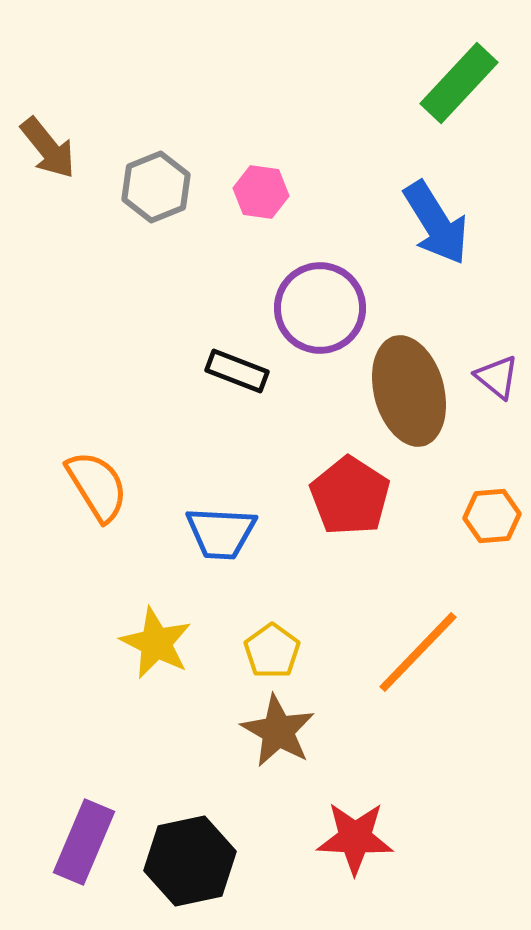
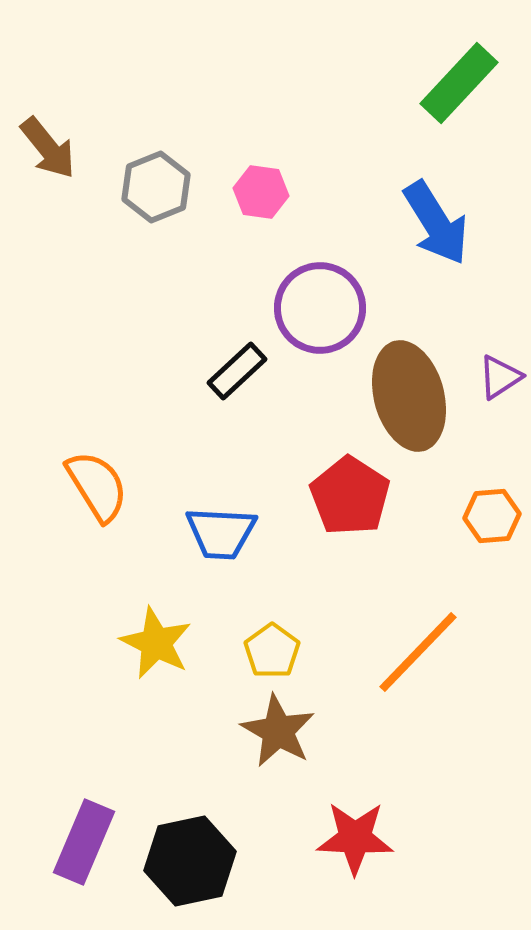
black rectangle: rotated 64 degrees counterclockwise
purple triangle: moved 3 px right; rotated 48 degrees clockwise
brown ellipse: moved 5 px down
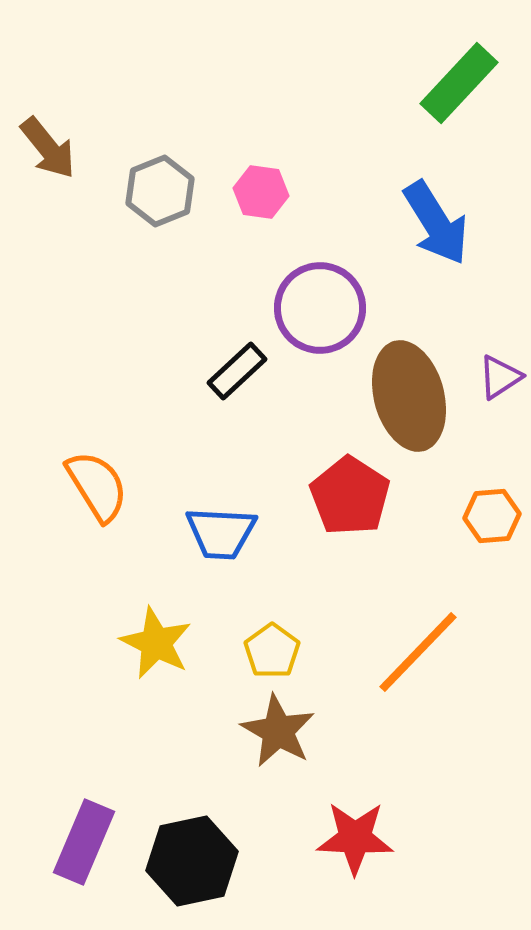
gray hexagon: moved 4 px right, 4 px down
black hexagon: moved 2 px right
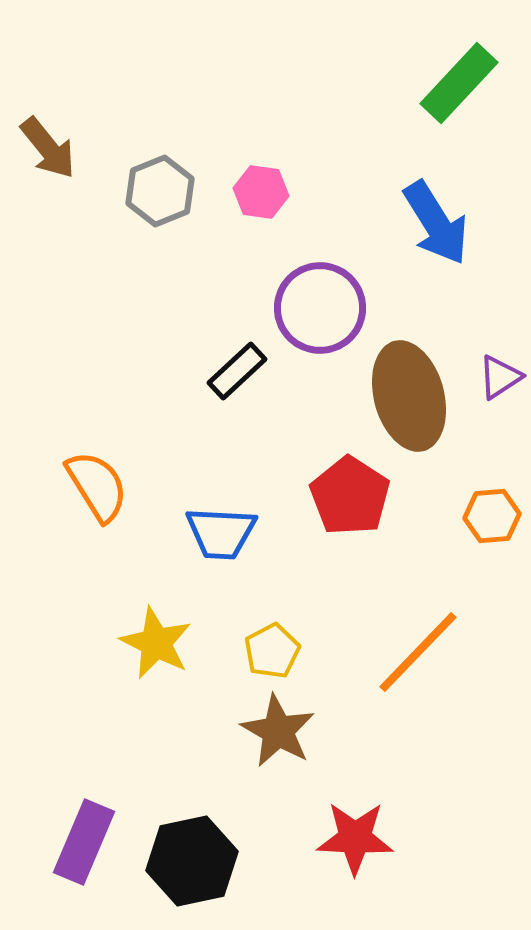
yellow pentagon: rotated 8 degrees clockwise
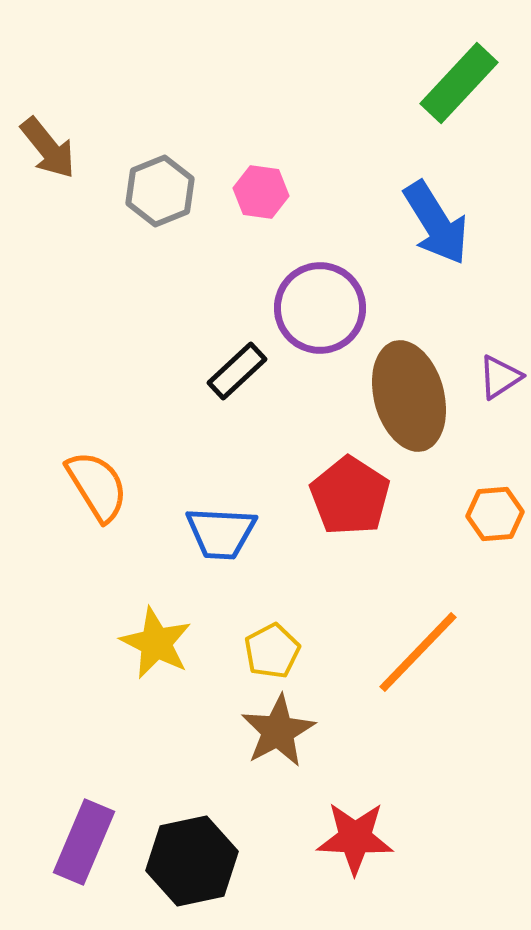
orange hexagon: moved 3 px right, 2 px up
brown star: rotated 14 degrees clockwise
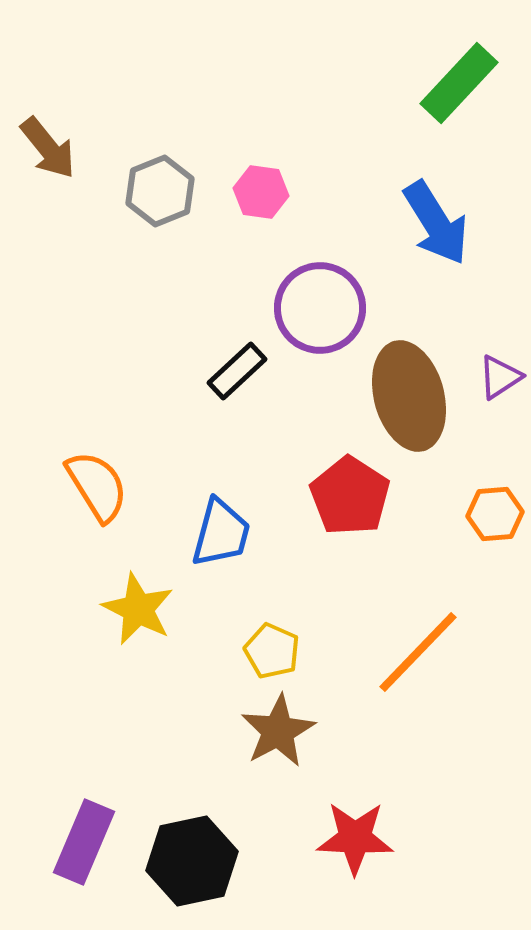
blue trapezoid: rotated 78 degrees counterclockwise
yellow star: moved 18 px left, 34 px up
yellow pentagon: rotated 20 degrees counterclockwise
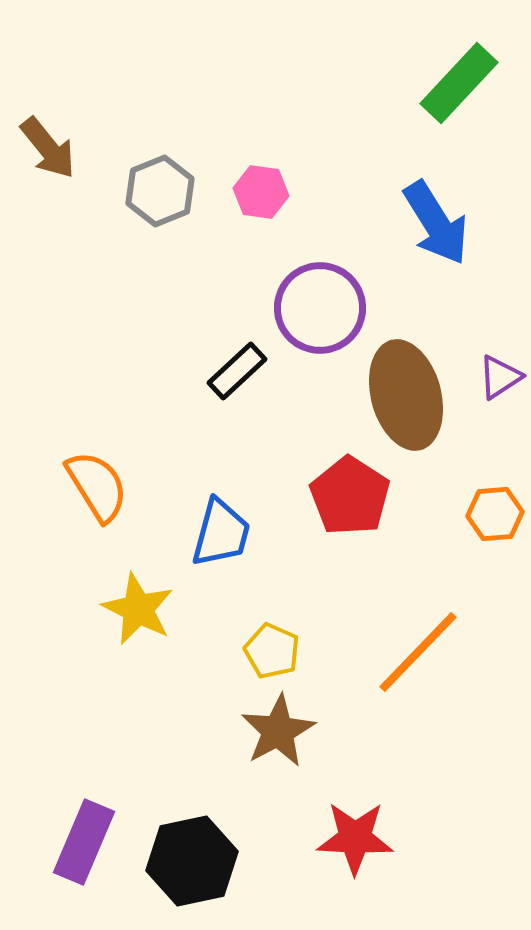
brown ellipse: moved 3 px left, 1 px up
